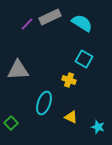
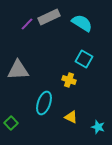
gray rectangle: moved 1 px left
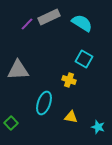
yellow triangle: rotated 16 degrees counterclockwise
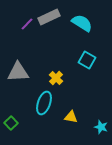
cyan square: moved 3 px right, 1 px down
gray triangle: moved 2 px down
yellow cross: moved 13 px left, 2 px up; rotated 24 degrees clockwise
cyan star: moved 3 px right
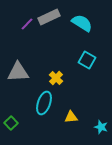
yellow triangle: rotated 16 degrees counterclockwise
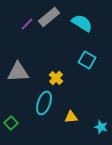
gray rectangle: rotated 15 degrees counterclockwise
